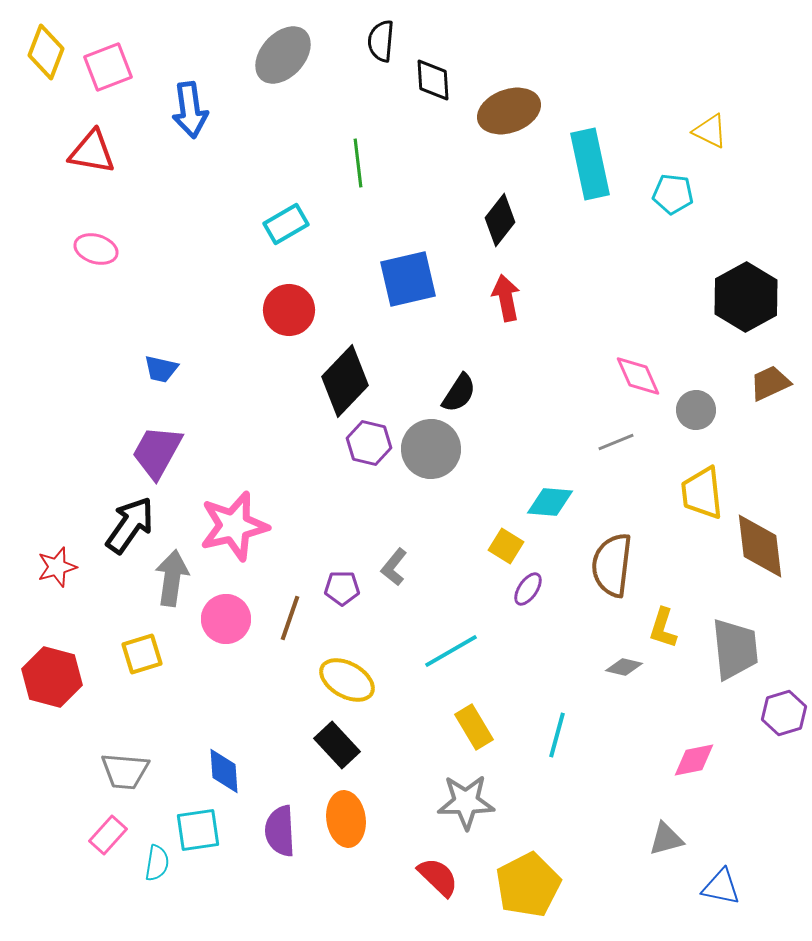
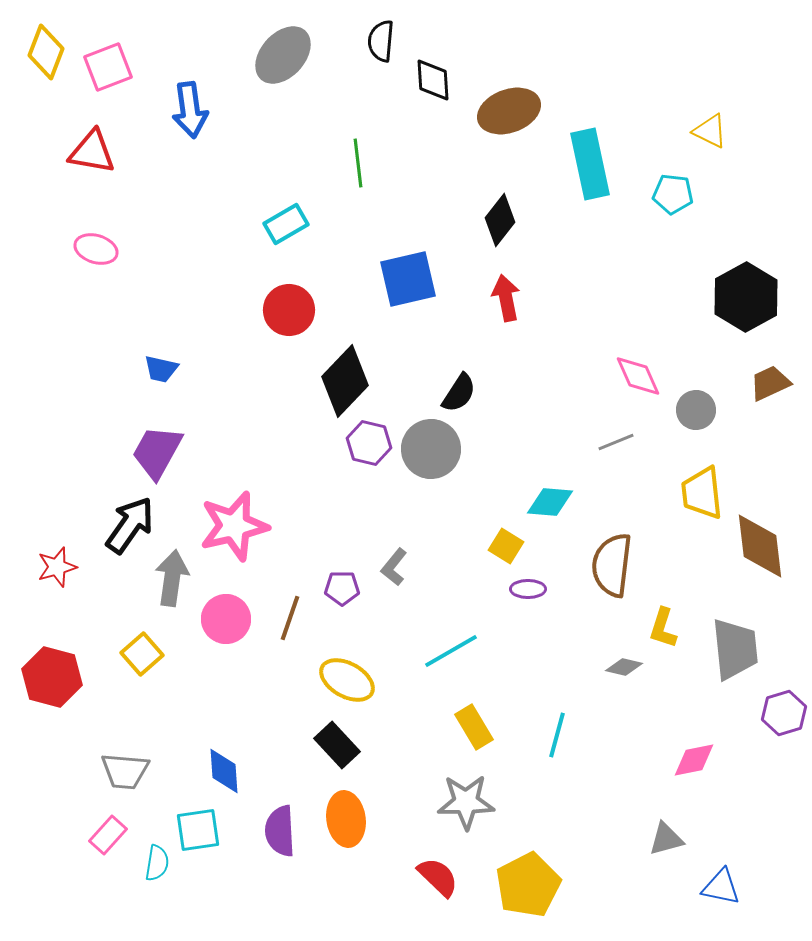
purple ellipse at (528, 589): rotated 56 degrees clockwise
yellow square at (142, 654): rotated 24 degrees counterclockwise
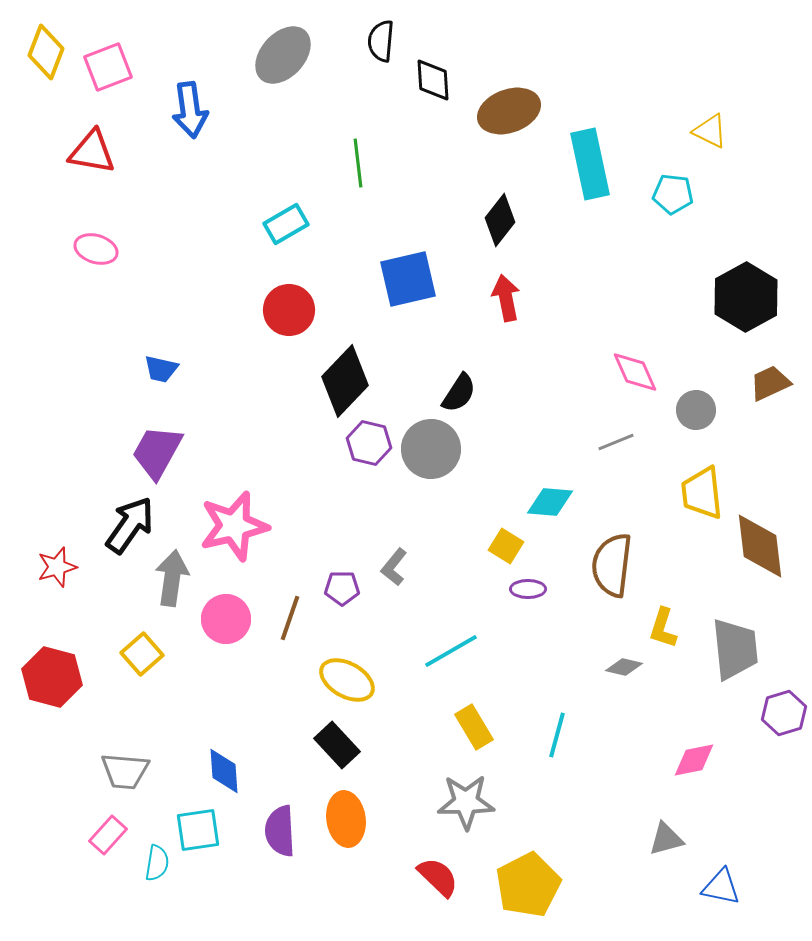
pink diamond at (638, 376): moved 3 px left, 4 px up
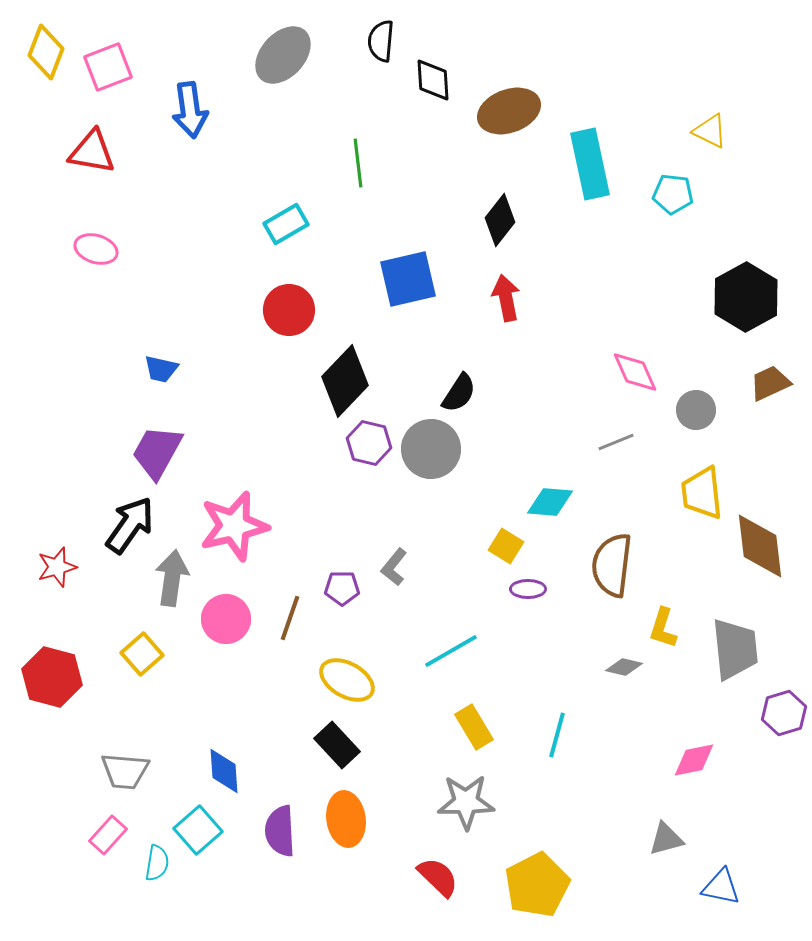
cyan square at (198, 830): rotated 33 degrees counterclockwise
yellow pentagon at (528, 885): moved 9 px right
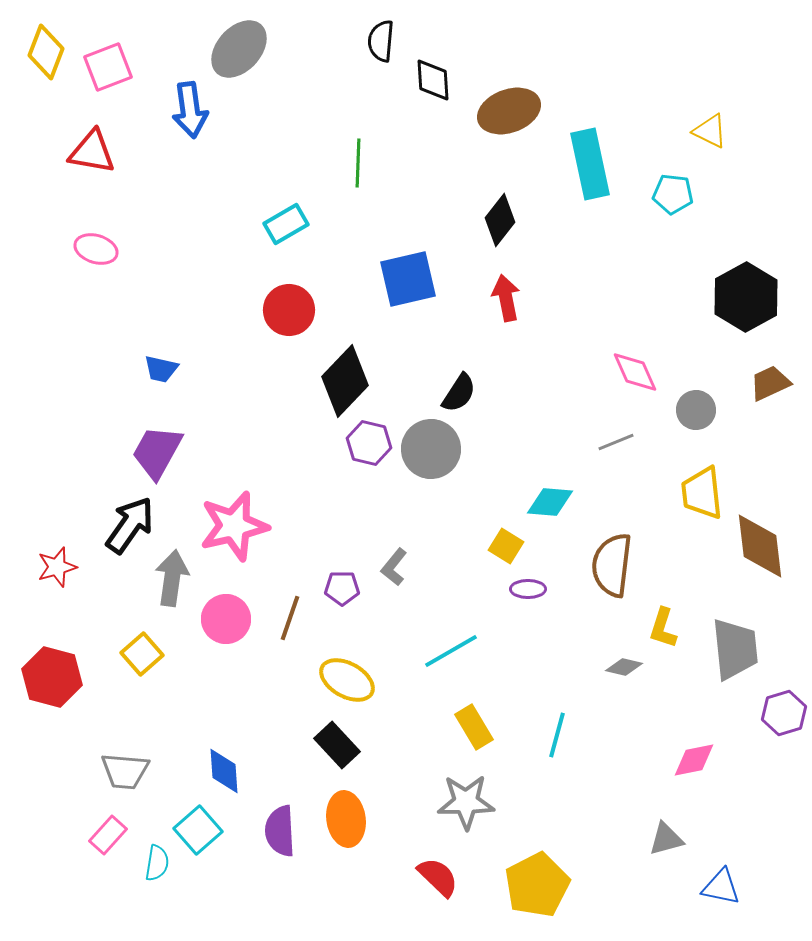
gray ellipse at (283, 55): moved 44 px left, 6 px up
green line at (358, 163): rotated 9 degrees clockwise
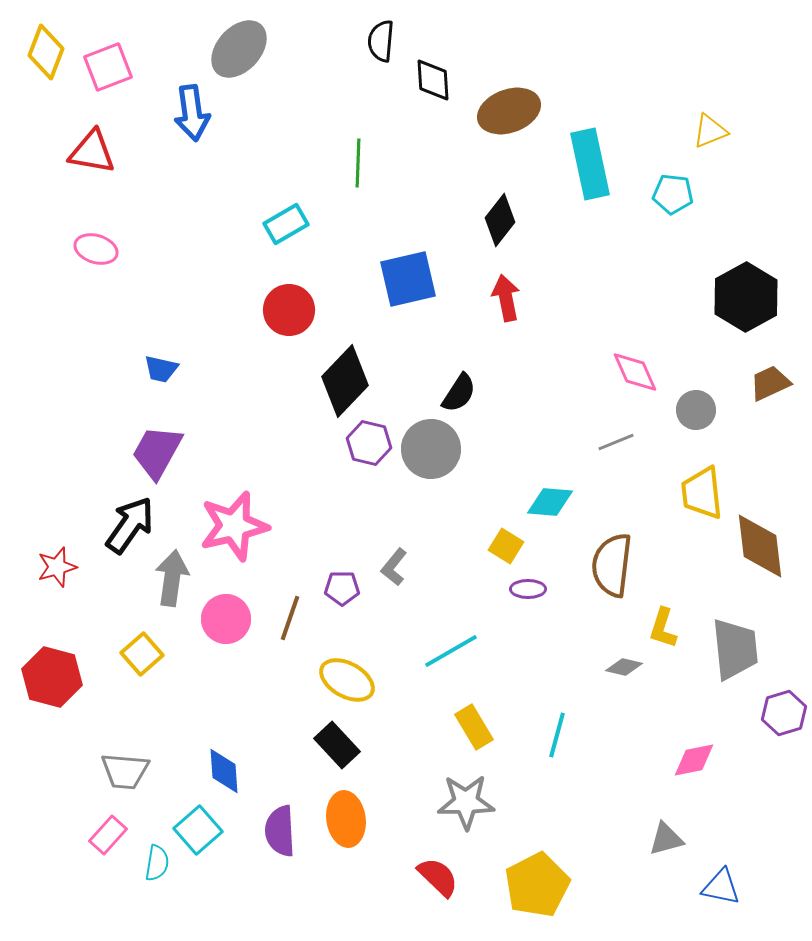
blue arrow at (190, 110): moved 2 px right, 3 px down
yellow triangle at (710, 131): rotated 48 degrees counterclockwise
